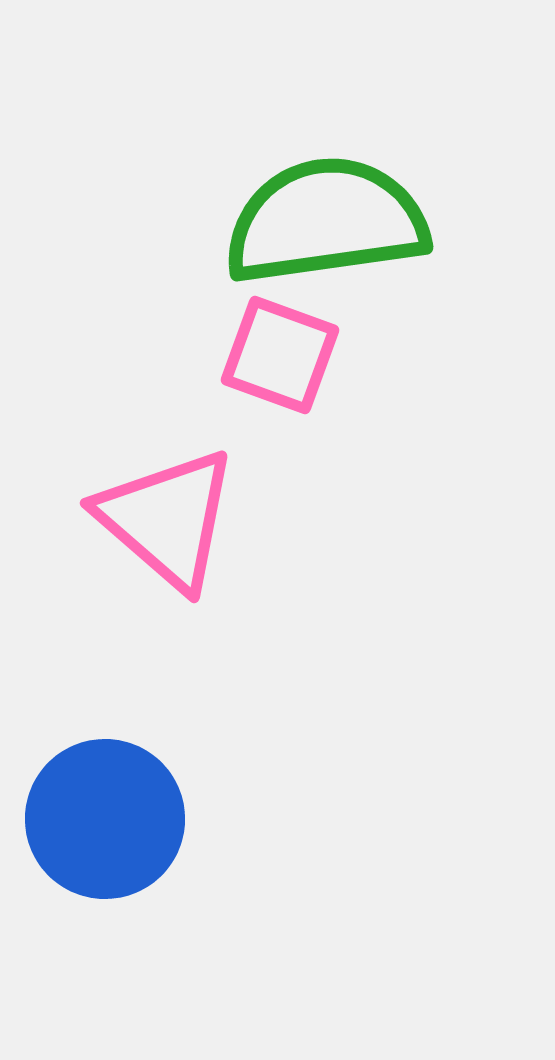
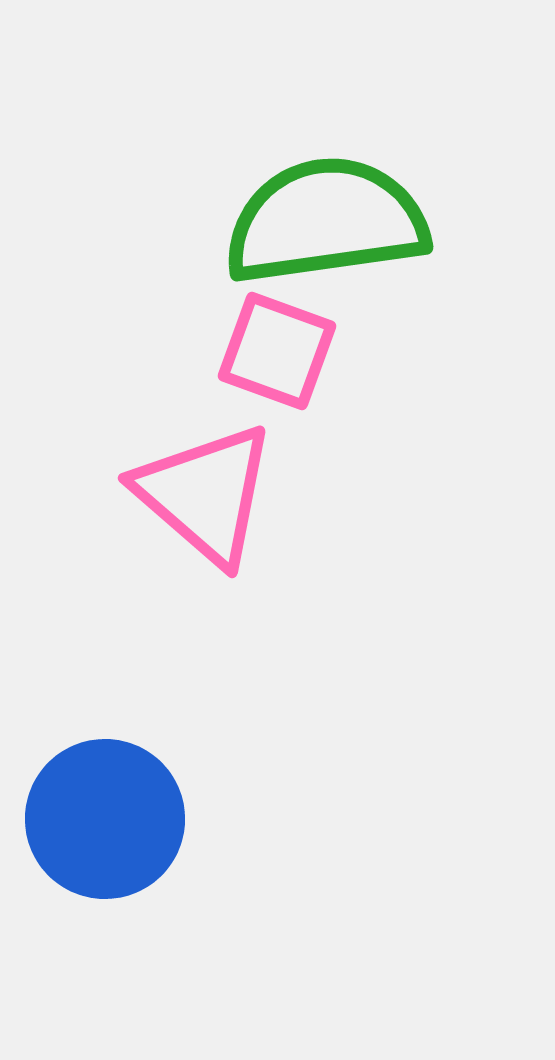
pink square: moved 3 px left, 4 px up
pink triangle: moved 38 px right, 25 px up
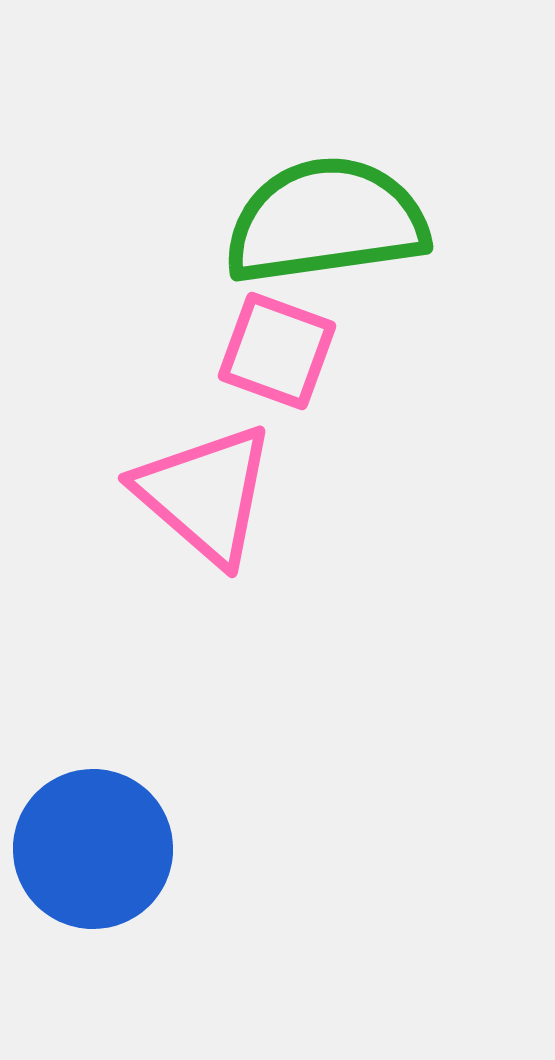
blue circle: moved 12 px left, 30 px down
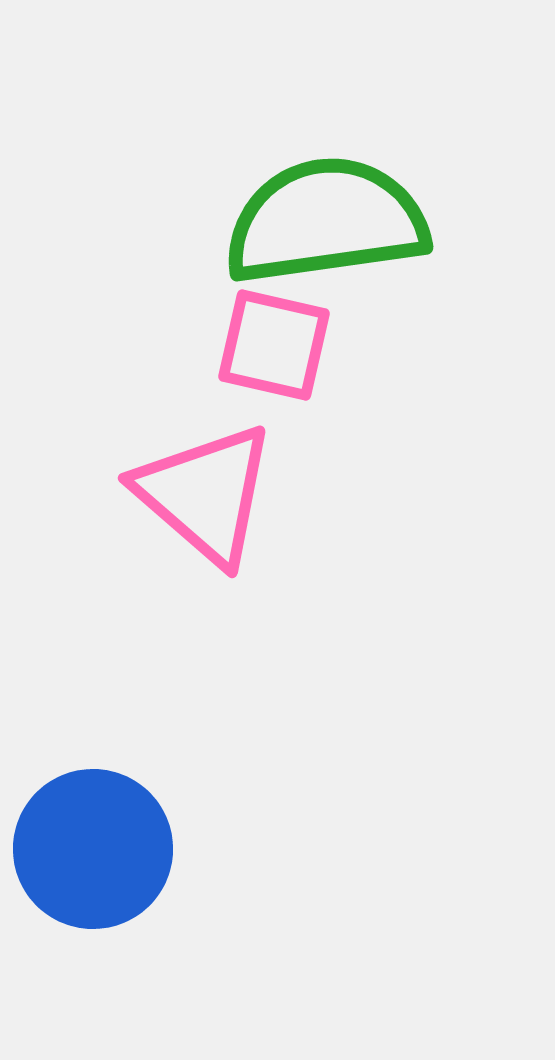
pink square: moved 3 px left, 6 px up; rotated 7 degrees counterclockwise
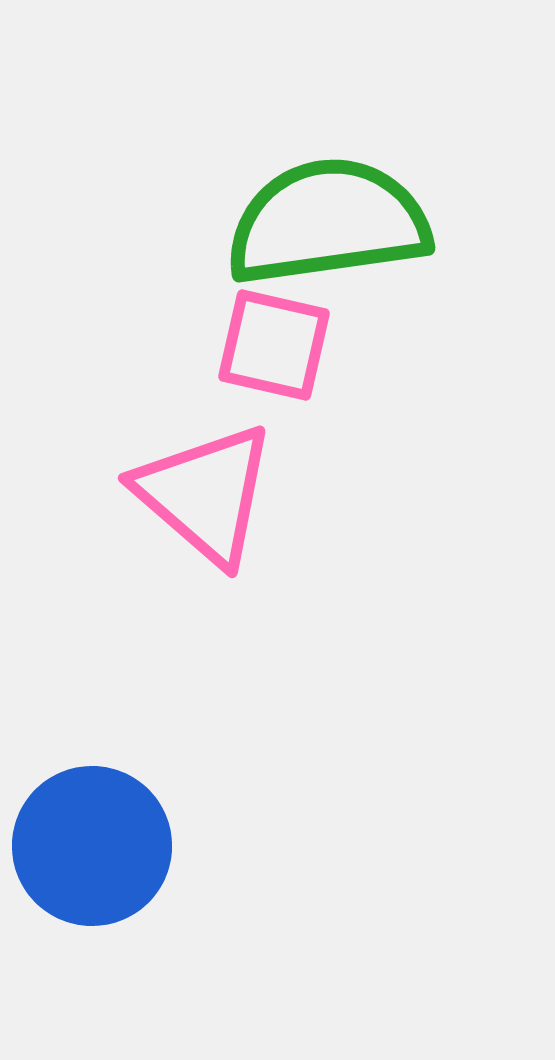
green semicircle: moved 2 px right, 1 px down
blue circle: moved 1 px left, 3 px up
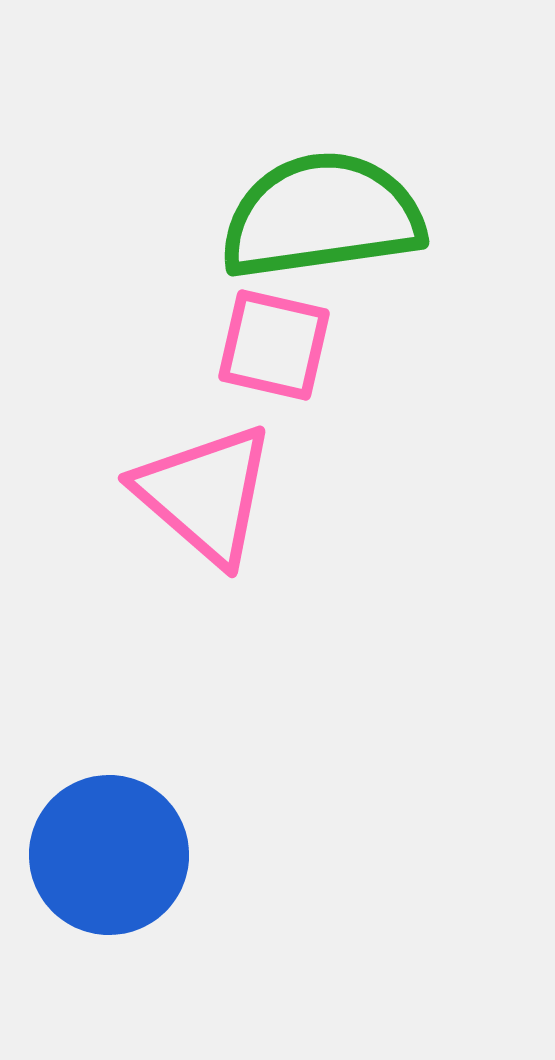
green semicircle: moved 6 px left, 6 px up
blue circle: moved 17 px right, 9 px down
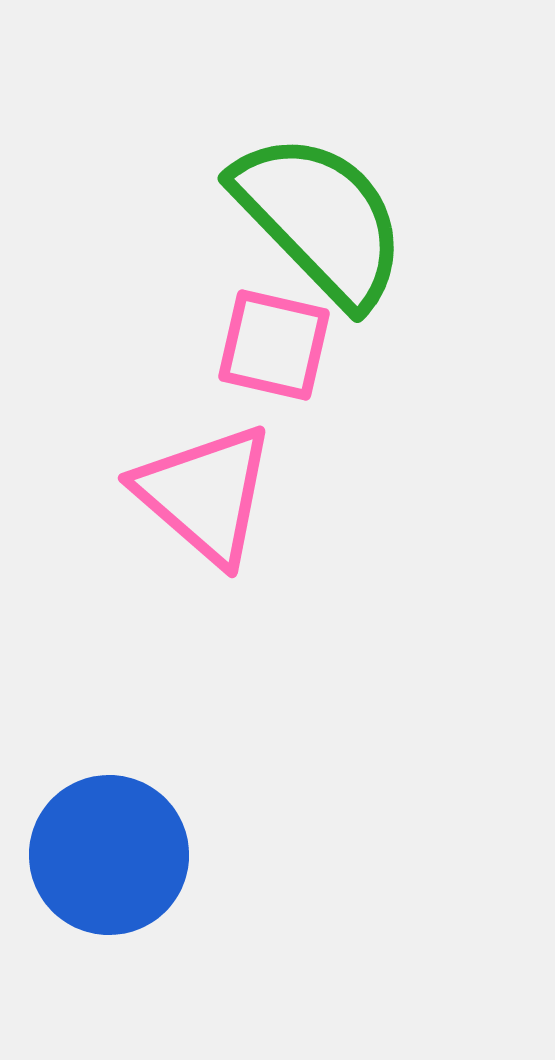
green semicircle: moved 2 px left, 3 px down; rotated 54 degrees clockwise
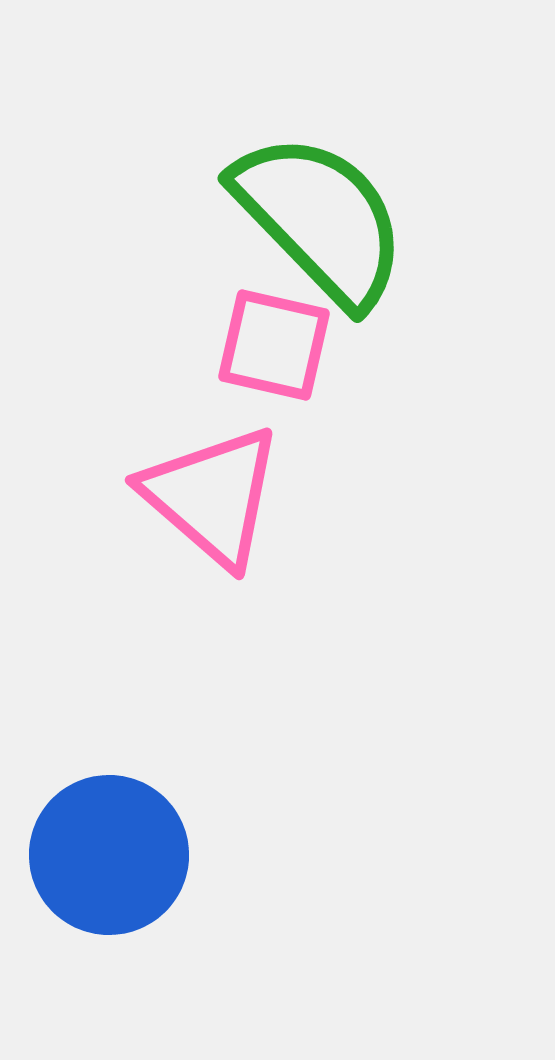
pink triangle: moved 7 px right, 2 px down
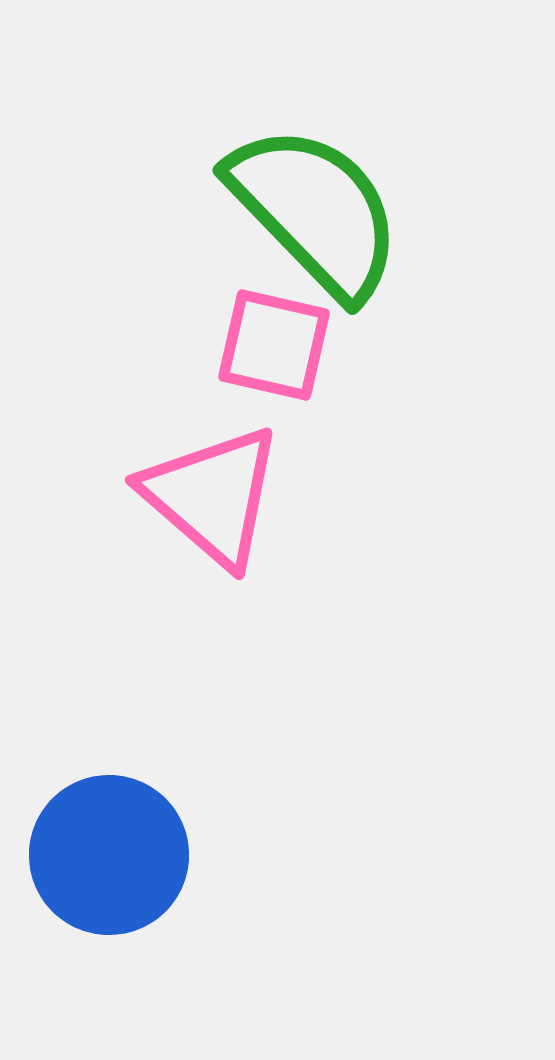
green semicircle: moved 5 px left, 8 px up
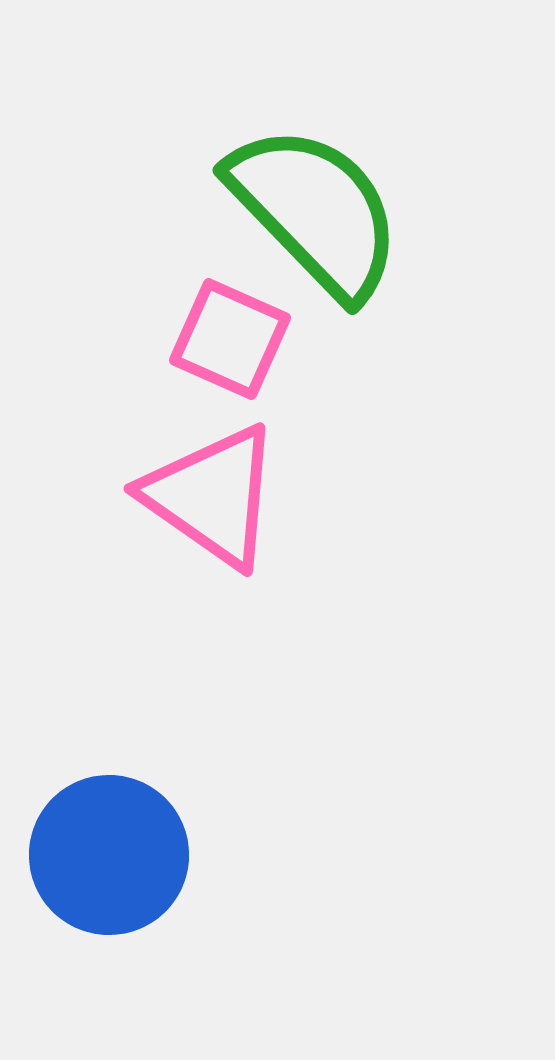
pink square: moved 44 px left, 6 px up; rotated 11 degrees clockwise
pink triangle: rotated 6 degrees counterclockwise
